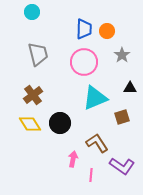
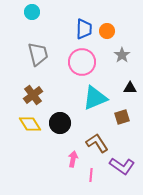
pink circle: moved 2 px left
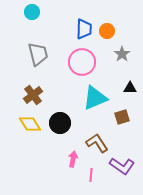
gray star: moved 1 px up
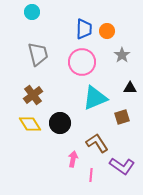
gray star: moved 1 px down
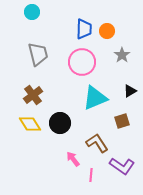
black triangle: moved 3 px down; rotated 32 degrees counterclockwise
brown square: moved 4 px down
pink arrow: rotated 49 degrees counterclockwise
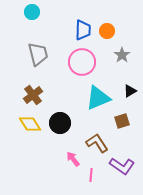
blue trapezoid: moved 1 px left, 1 px down
cyan triangle: moved 3 px right
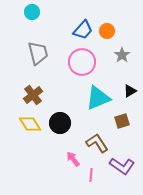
blue trapezoid: rotated 40 degrees clockwise
gray trapezoid: moved 1 px up
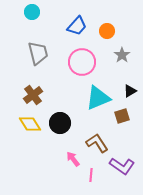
blue trapezoid: moved 6 px left, 4 px up
brown square: moved 5 px up
